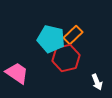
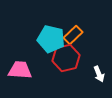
pink trapezoid: moved 3 px right, 3 px up; rotated 30 degrees counterclockwise
white arrow: moved 2 px right, 8 px up
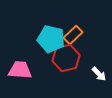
white arrow: rotated 21 degrees counterclockwise
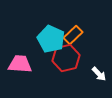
cyan pentagon: rotated 12 degrees clockwise
pink trapezoid: moved 6 px up
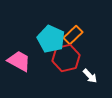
pink trapezoid: moved 1 px left, 3 px up; rotated 25 degrees clockwise
white arrow: moved 9 px left, 2 px down
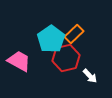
orange rectangle: moved 1 px right, 1 px up
cyan pentagon: rotated 12 degrees clockwise
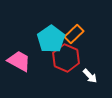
red hexagon: rotated 24 degrees counterclockwise
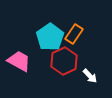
orange rectangle: rotated 12 degrees counterclockwise
cyan pentagon: moved 1 px left, 2 px up
red hexagon: moved 2 px left, 3 px down; rotated 12 degrees clockwise
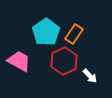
cyan pentagon: moved 4 px left, 5 px up
